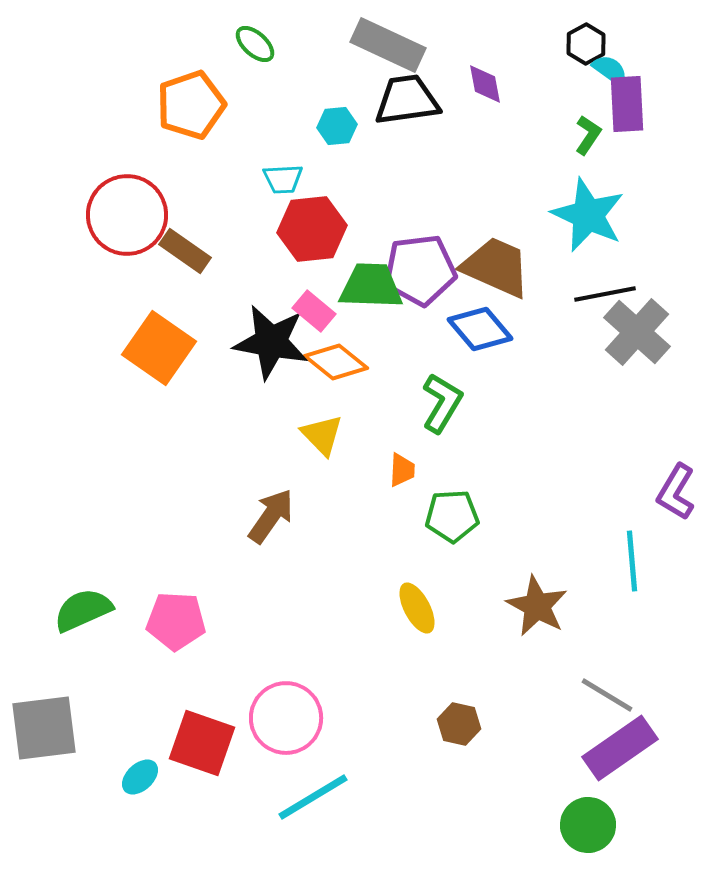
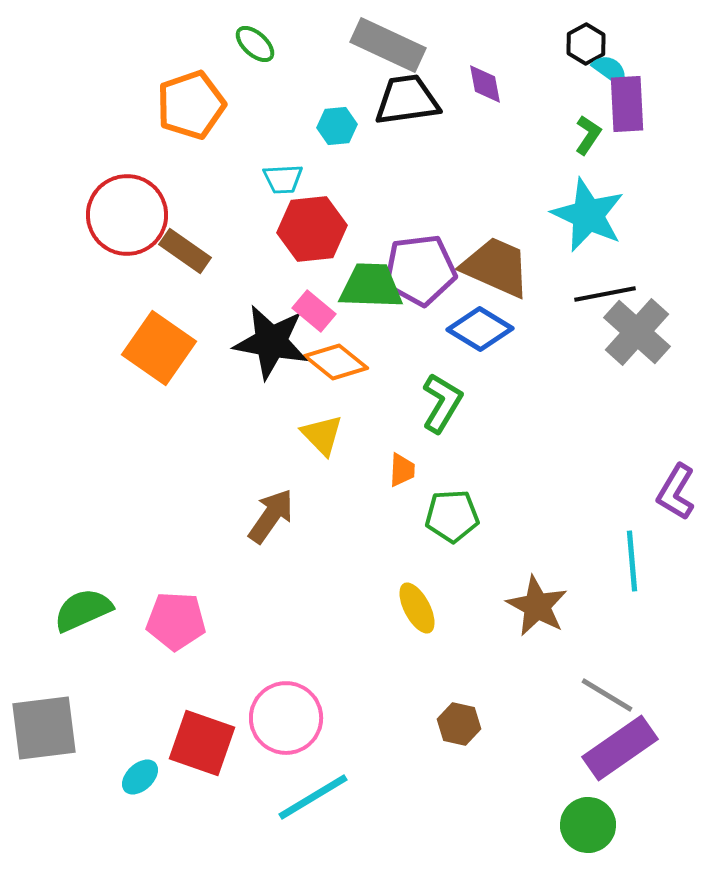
blue diamond at (480, 329): rotated 18 degrees counterclockwise
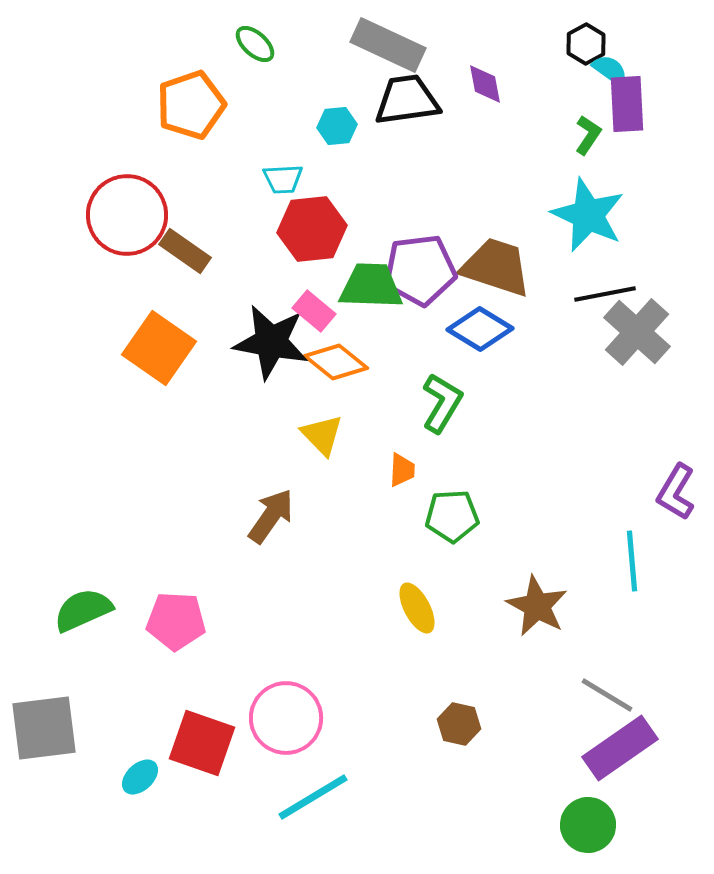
brown trapezoid at (496, 267): rotated 6 degrees counterclockwise
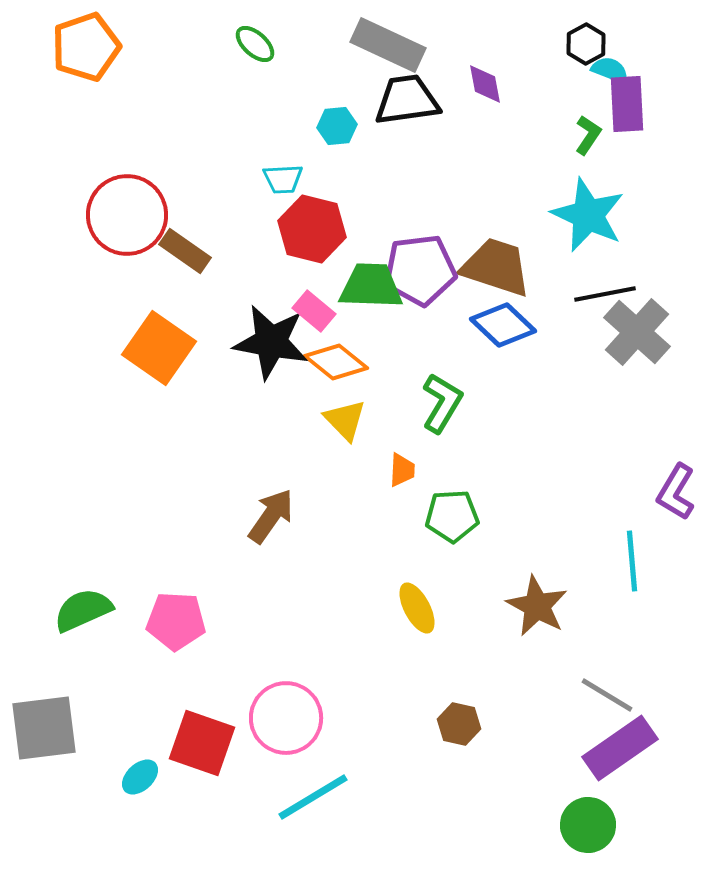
cyan semicircle at (610, 70): rotated 15 degrees counterclockwise
orange pentagon at (191, 105): moved 105 px left, 58 px up
red hexagon at (312, 229): rotated 20 degrees clockwise
blue diamond at (480, 329): moved 23 px right, 4 px up; rotated 12 degrees clockwise
yellow triangle at (322, 435): moved 23 px right, 15 px up
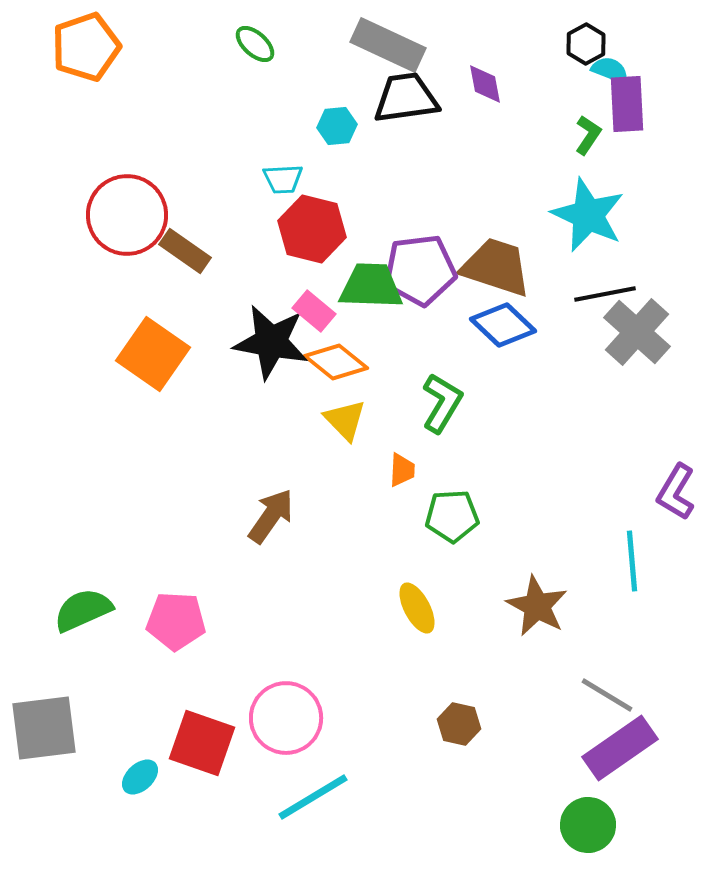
black trapezoid at (407, 100): moved 1 px left, 2 px up
orange square at (159, 348): moved 6 px left, 6 px down
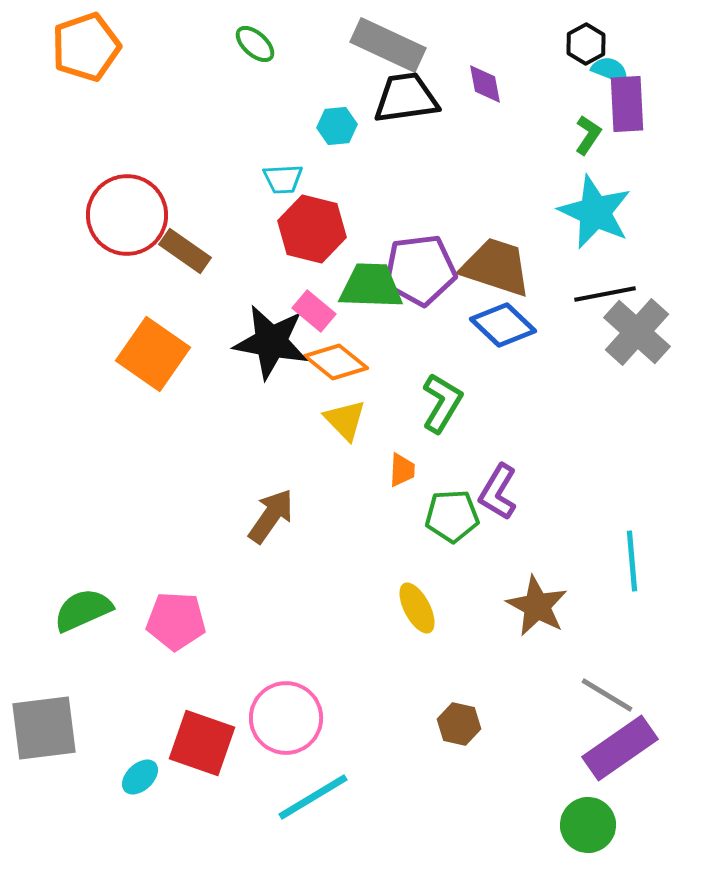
cyan star at (588, 215): moved 7 px right, 3 px up
purple L-shape at (676, 492): moved 178 px left
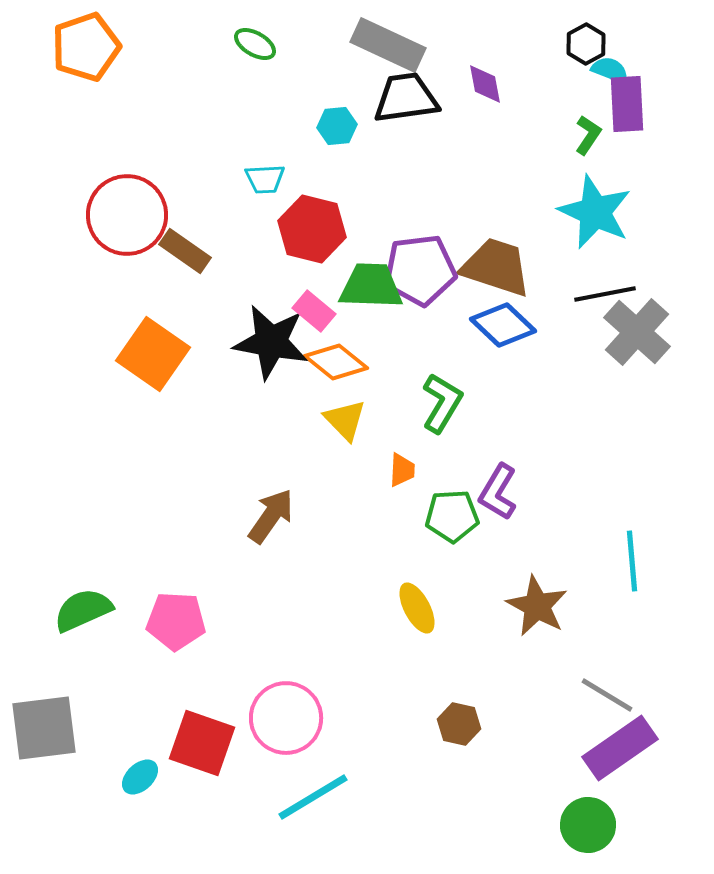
green ellipse at (255, 44): rotated 12 degrees counterclockwise
cyan trapezoid at (283, 179): moved 18 px left
